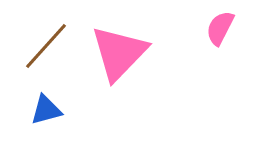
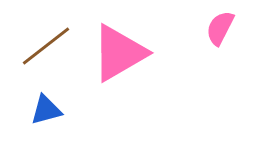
brown line: rotated 10 degrees clockwise
pink triangle: rotated 16 degrees clockwise
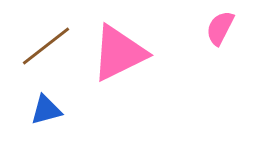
pink triangle: rotated 4 degrees clockwise
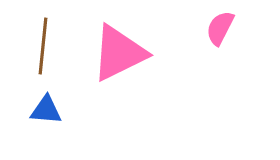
brown line: moved 3 px left; rotated 46 degrees counterclockwise
blue triangle: rotated 20 degrees clockwise
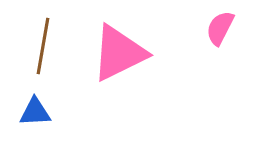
brown line: rotated 4 degrees clockwise
blue triangle: moved 11 px left, 2 px down; rotated 8 degrees counterclockwise
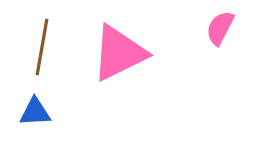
brown line: moved 1 px left, 1 px down
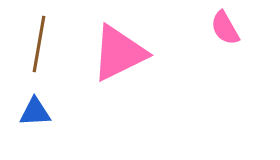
pink semicircle: moved 5 px right; rotated 57 degrees counterclockwise
brown line: moved 3 px left, 3 px up
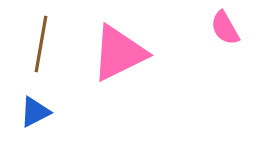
brown line: moved 2 px right
blue triangle: rotated 24 degrees counterclockwise
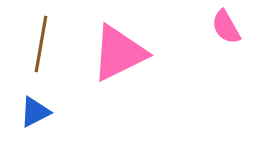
pink semicircle: moved 1 px right, 1 px up
